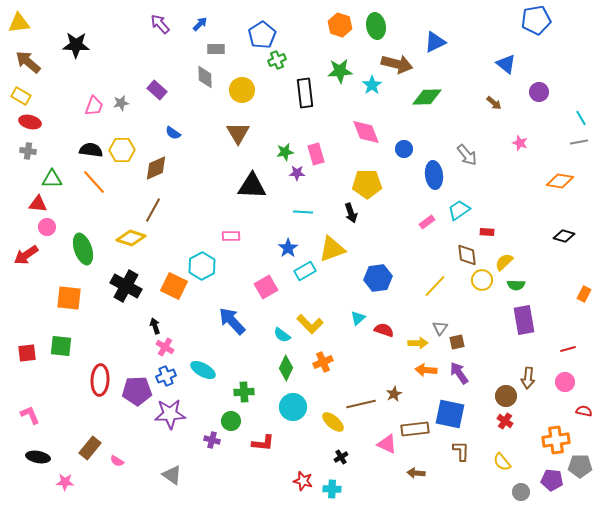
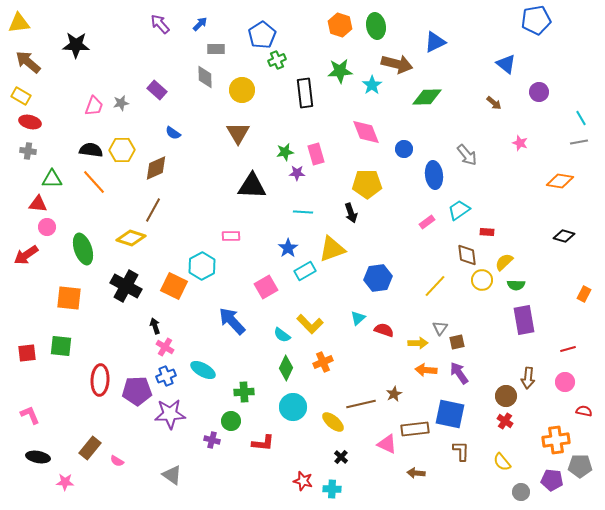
black cross at (341, 457): rotated 16 degrees counterclockwise
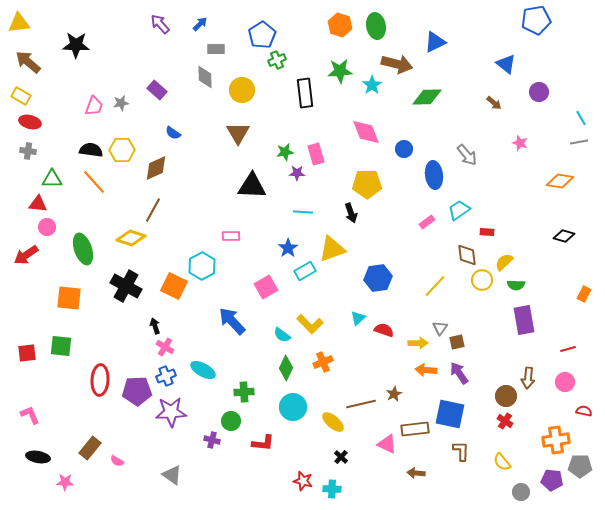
purple star at (170, 414): moved 1 px right, 2 px up
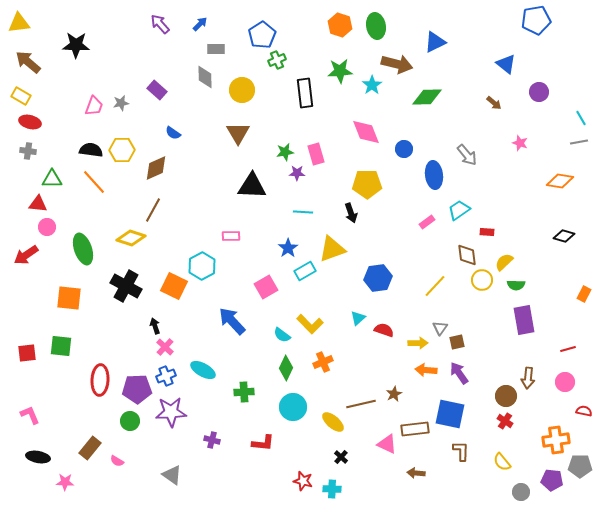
pink cross at (165, 347): rotated 12 degrees clockwise
purple pentagon at (137, 391): moved 2 px up
green circle at (231, 421): moved 101 px left
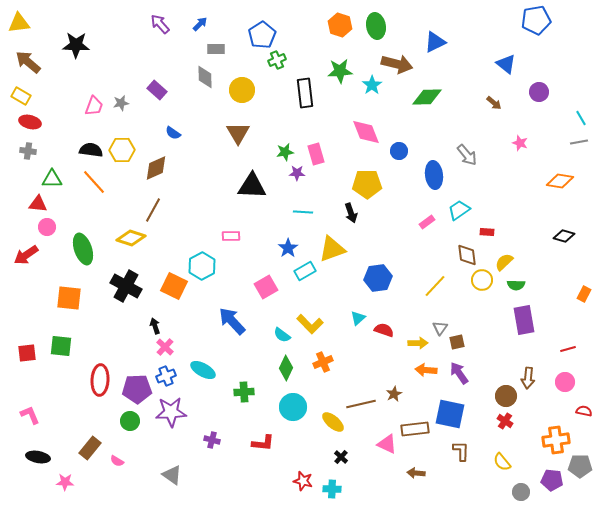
blue circle at (404, 149): moved 5 px left, 2 px down
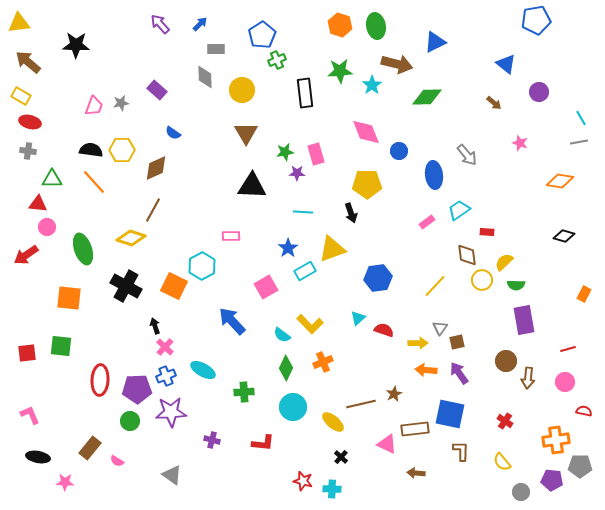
brown triangle at (238, 133): moved 8 px right
brown circle at (506, 396): moved 35 px up
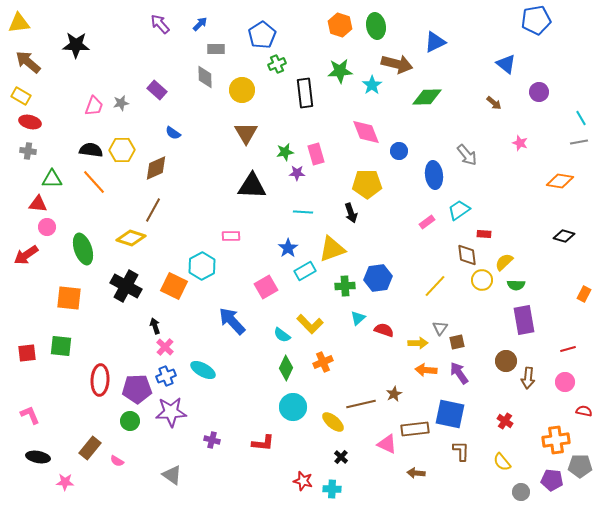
green cross at (277, 60): moved 4 px down
red rectangle at (487, 232): moved 3 px left, 2 px down
green cross at (244, 392): moved 101 px right, 106 px up
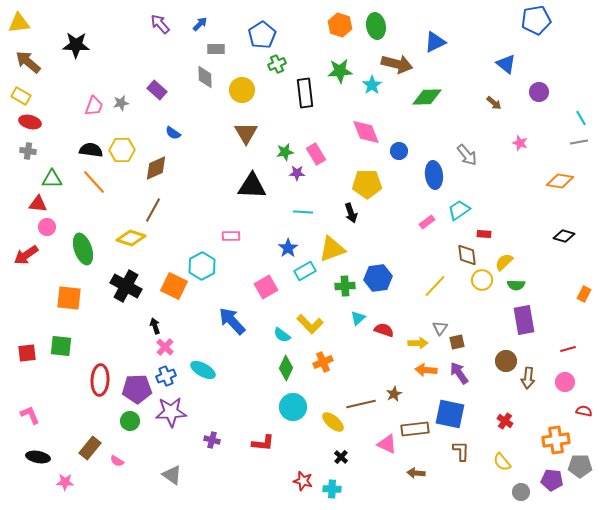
pink rectangle at (316, 154): rotated 15 degrees counterclockwise
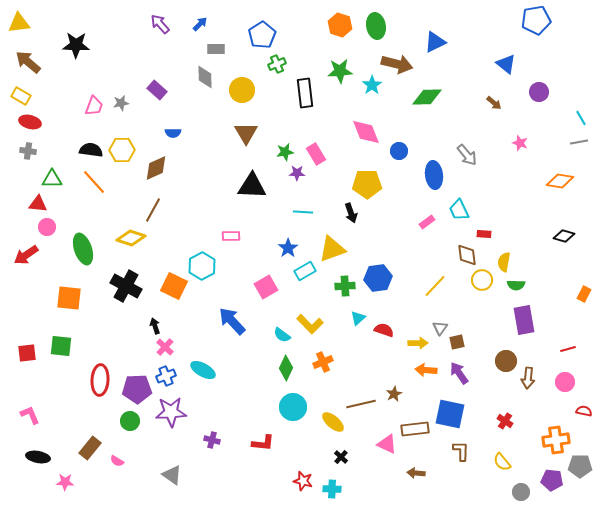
blue semicircle at (173, 133): rotated 35 degrees counterclockwise
cyan trapezoid at (459, 210): rotated 80 degrees counterclockwise
yellow semicircle at (504, 262): rotated 36 degrees counterclockwise
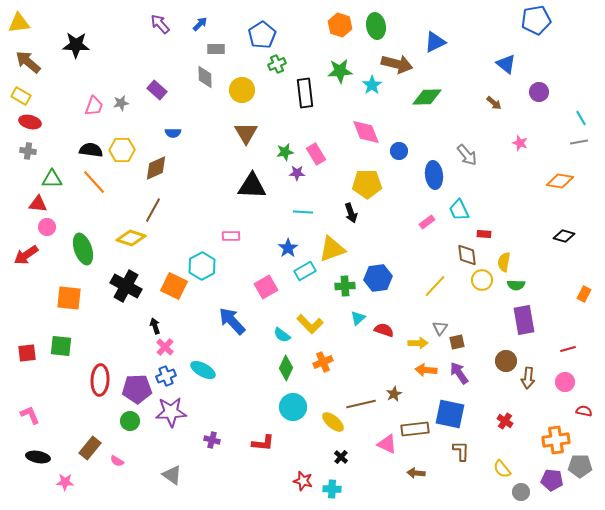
yellow semicircle at (502, 462): moved 7 px down
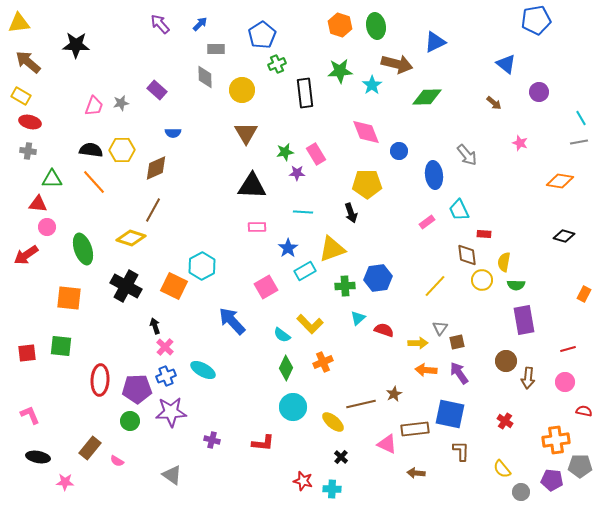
pink rectangle at (231, 236): moved 26 px right, 9 px up
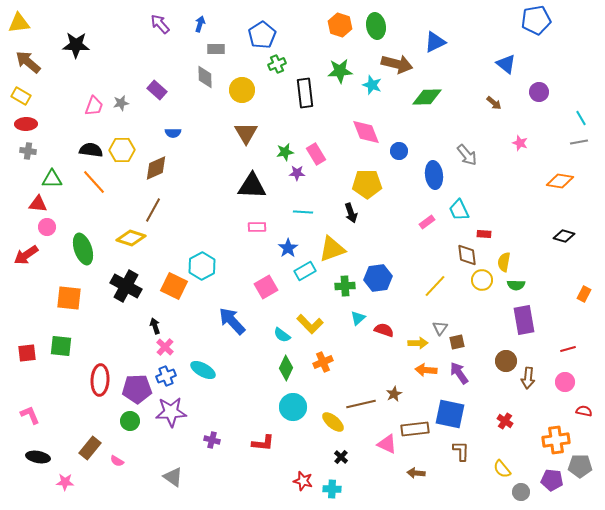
blue arrow at (200, 24): rotated 28 degrees counterclockwise
cyan star at (372, 85): rotated 18 degrees counterclockwise
red ellipse at (30, 122): moved 4 px left, 2 px down; rotated 15 degrees counterclockwise
gray triangle at (172, 475): moved 1 px right, 2 px down
